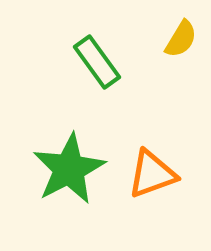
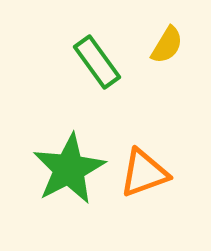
yellow semicircle: moved 14 px left, 6 px down
orange triangle: moved 8 px left, 1 px up
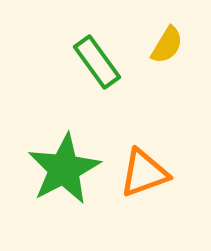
green star: moved 5 px left
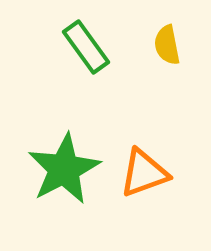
yellow semicircle: rotated 138 degrees clockwise
green rectangle: moved 11 px left, 15 px up
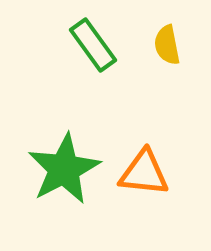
green rectangle: moved 7 px right, 2 px up
orange triangle: rotated 26 degrees clockwise
